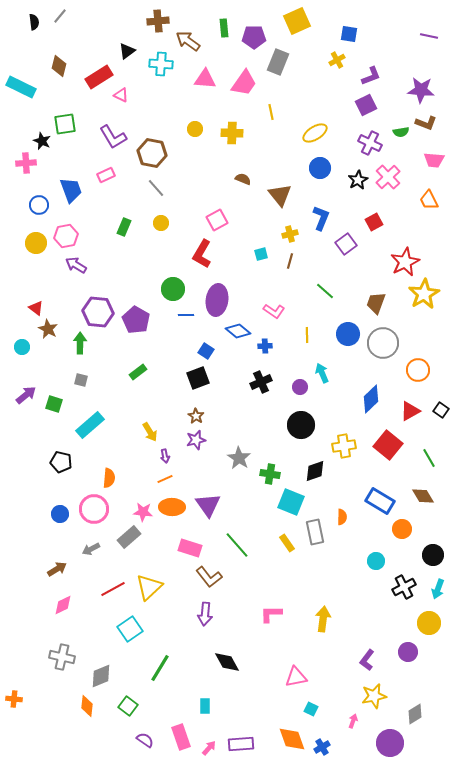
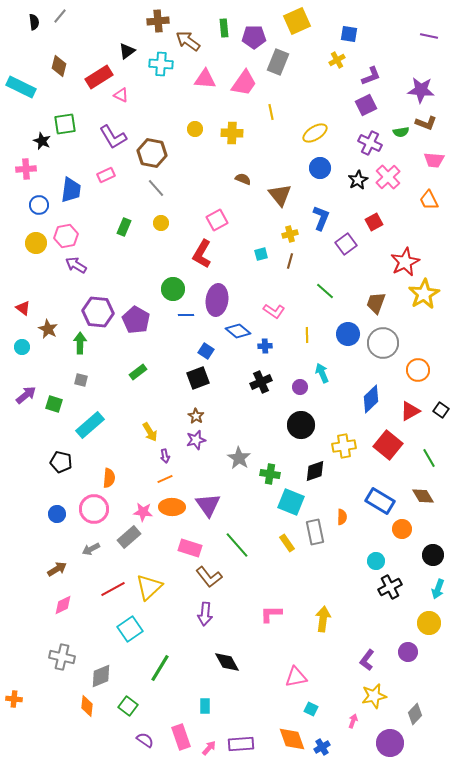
pink cross at (26, 163): moved 6 px down
blue trapezoid at (71, 190): rotated 28 degrees clockwise
red triangle at (36, 308): moved 13 px left
blue circle at (60, 514): moved 3 px left
black cross at (404, 587): moved 14 px left
gray diamond at (415, 714): rotated 15 degrees counterclockwise
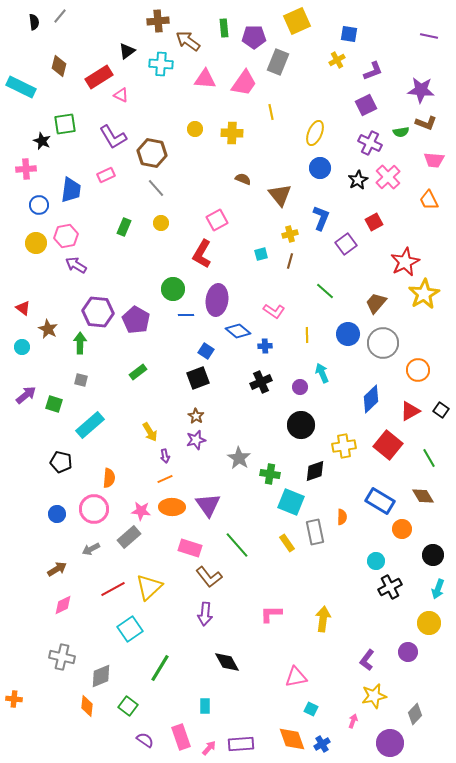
purple L-shape at (371, 76): moved 2 px right, 5 px up
yellow ellipse at (315, 133): rotated 35 degrees counterclockwise
brown trapezoid at (376, 303): rotated 20 degrees clockwise
pink star at (143, 512): moved 2 px left, 1 px up
blue cross at (322, 747): moved 3 px up
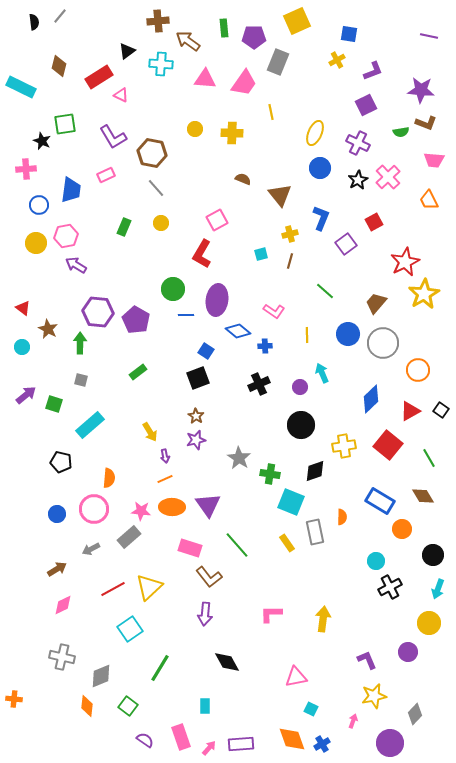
purple cross at (370, 143): moved 12 px left
black cross at (261, 382): moved 2 px left, 2 px down
purple L-shape at (367, 660): rotated 120 degrees clockwise
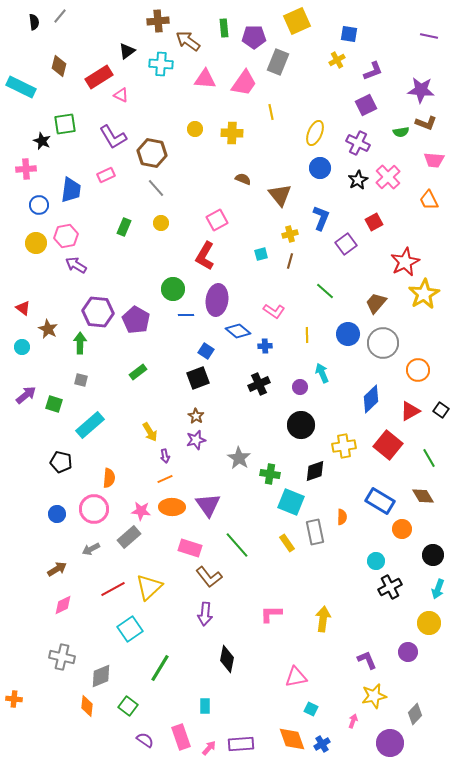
red L-shape at (202, 254): moved 3 px right, 2 px down
black diamond at (227, 662): moved 3 px up; rotated 40 degrees clockwise
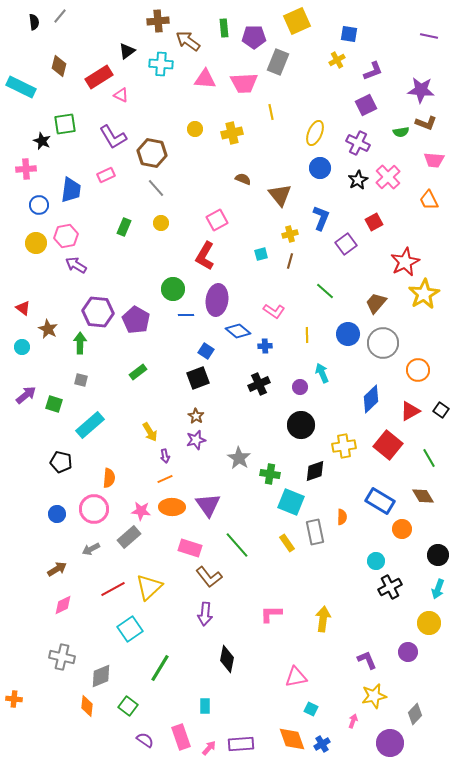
pink trapezoid at (244, 83): rotated 52 degrees clockwise
yellow cross at (232, 133): rotated 15 degrees counterclockwise
black circle at (433, 555): moved 5 px right
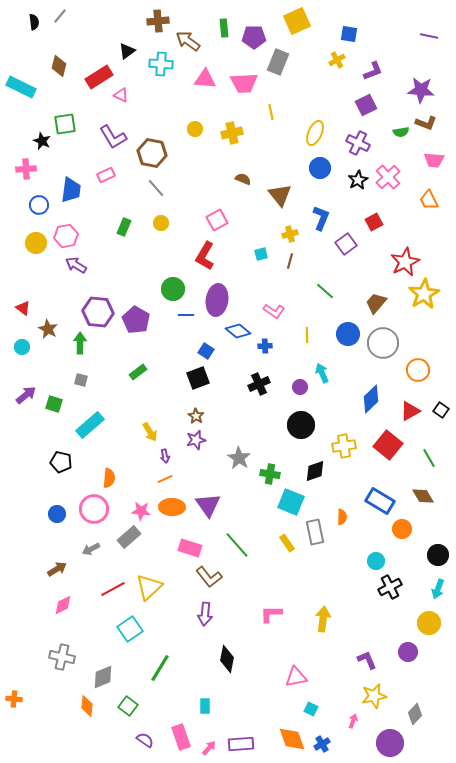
gray diamond at (101, 676): moved 2 px right, 1 px down
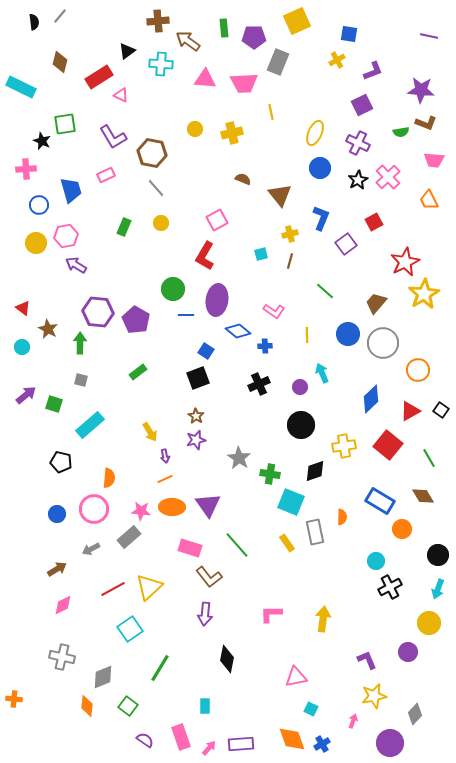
brown diamond at (59, 66): moved 1 px right, 4 px up
purple square at (366, 105): moved 4 px left
blue trapezoid at (71, 190): rotated 24 degrees counterclockwise
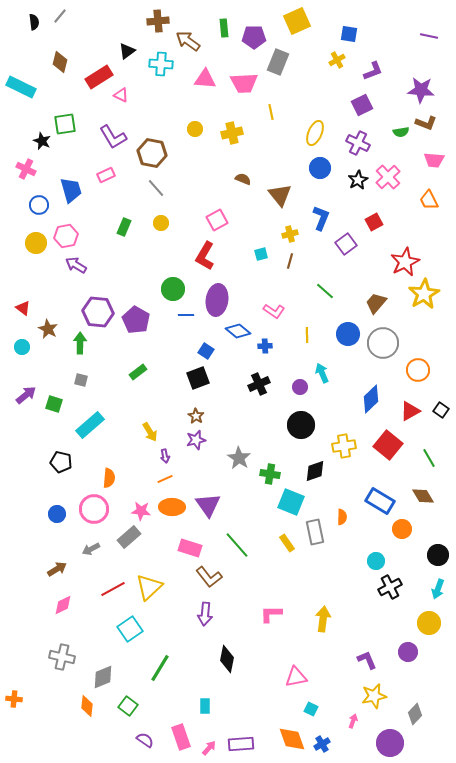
pink cross at (26, 169): rotated 30 degrees clockwise
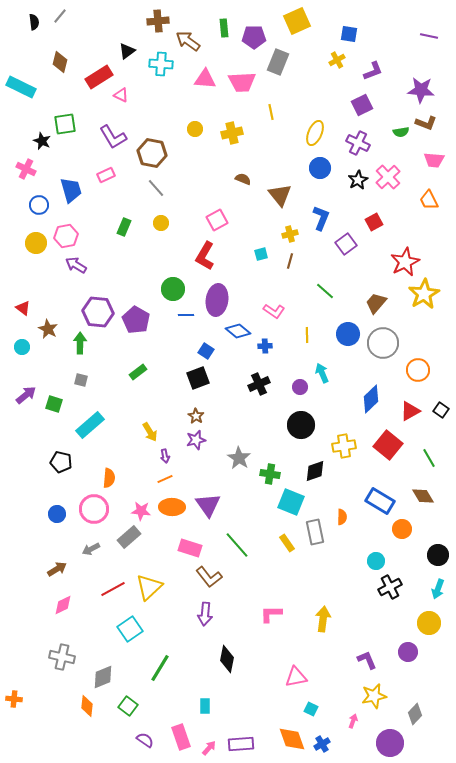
pink trapezoid at (244, 83): moved 2 px left, 1 px up
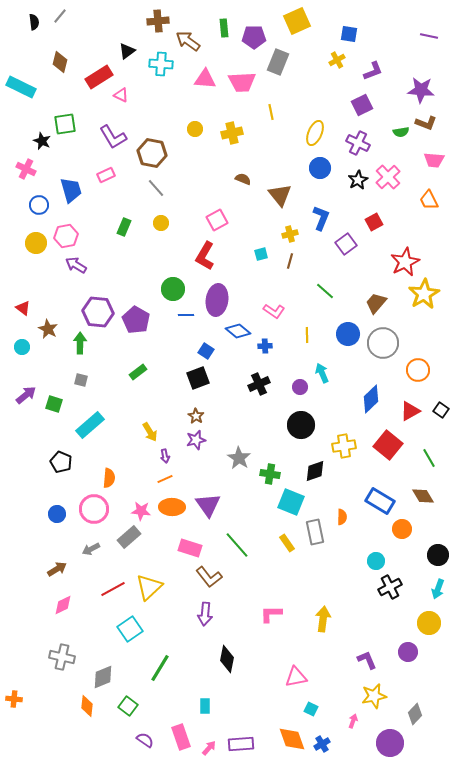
black pentagon at (61, 462): rotated 10 degrees clockwise
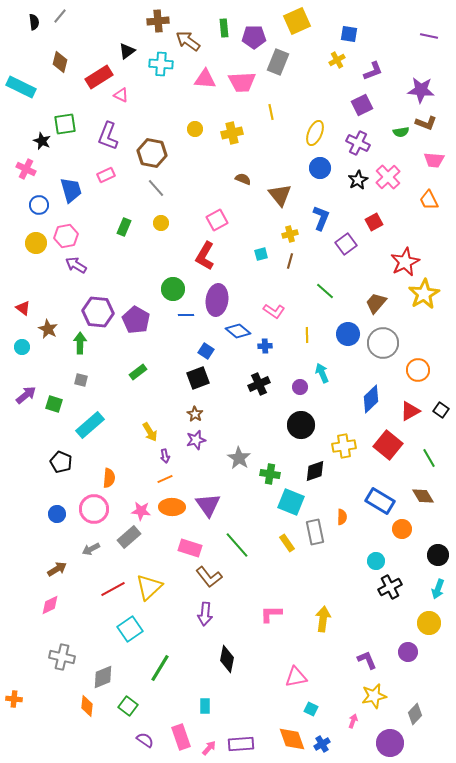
purple L-shape at (113, 137): moved 5 px left, 1 px up; rotated 52 degrees clockwise
brown star at (196, 416): moved 1 px left, 2 px up
pink diamond at (63, 605): moved 13 px left
